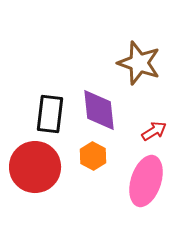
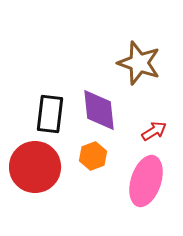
orange hexagon: rotated 12 degrees clockwise
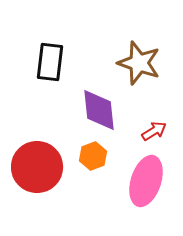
black rectangle: moved 52 px up
red circle: moved 2 px right
